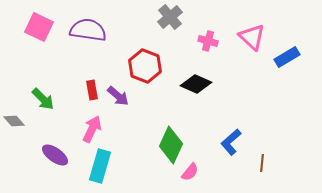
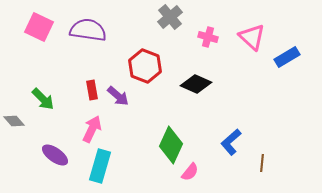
pink cross: moved 4 px up
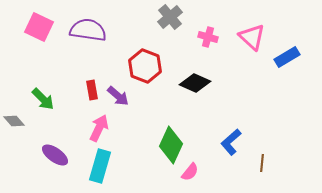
black diamond: moved 1 px left, 1 px up
pink arrow: moved 7 px right, 1 px up
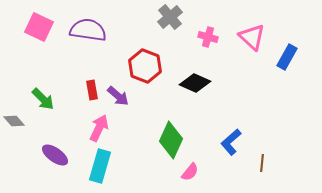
blue rectangle: rotated 30 degrees counterclockwise
green diamond: moved 5 px up
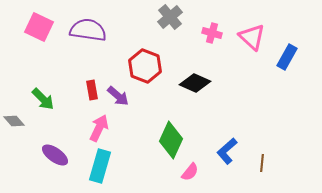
pink cross: moved 4 px right, 4 px up
blue L-shape: moved 4 px left, 9 px down
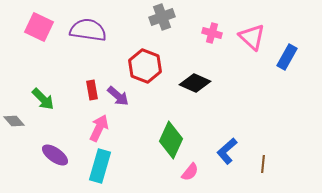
gray cross: moved 8 px left; rotated 20 degrees clockwise
brown line: moved 1 px right, 1 px down
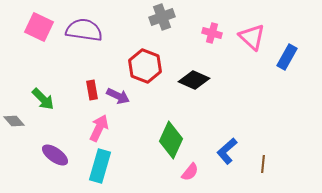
purple semicircle: moved 4 px left
black diamond: moved 1 px left, 3 px up
purple arrow: rotated 15 degrees counterclockwise
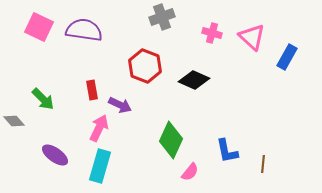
purple arrow: moved 2 px right, 9 px down
blue L-shape: rotated 60 degrees counterclockwise
